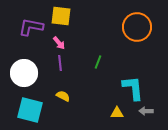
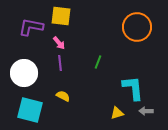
yellow triangle: rotated 16 degrees counterclockwise
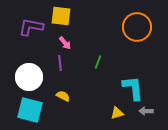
pink arrow: moved 6 px right
white circle: moved 5 px right, 4 px down
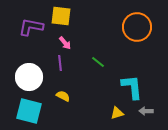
green line: rotated 72 degrees counterclockwise
cyan L-shape: moved 1 px left, 1 px up
cyan square: moved 1 px left, 1 px down
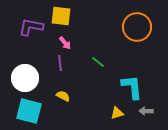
white circle: moved 4 px left, 1 px down
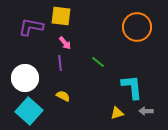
cyan square: rotated 28 degrees clockwise
